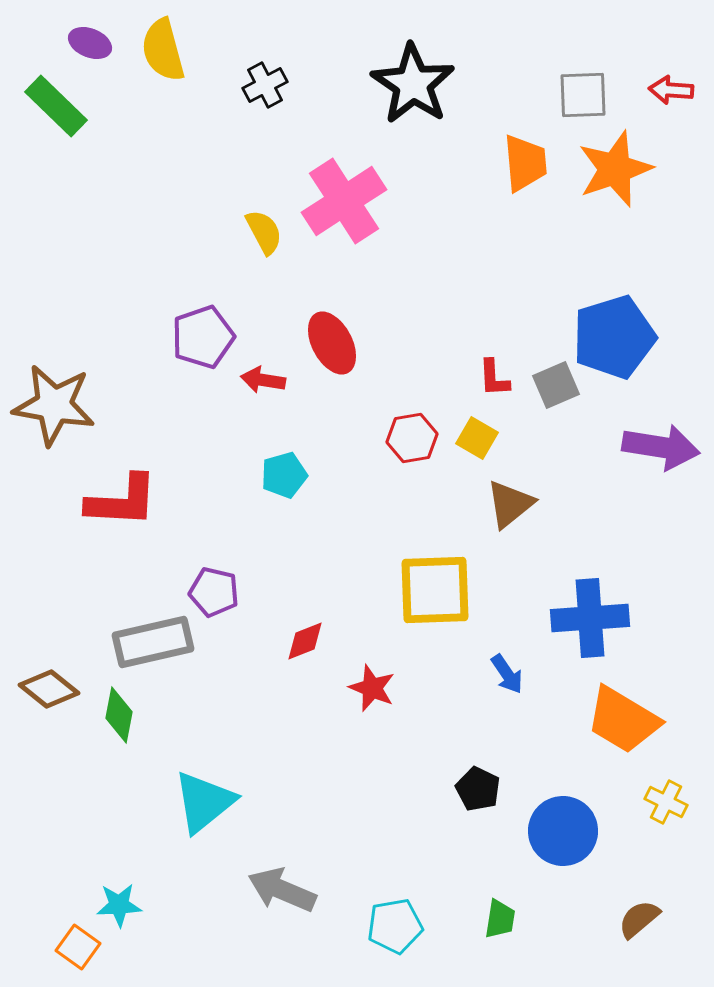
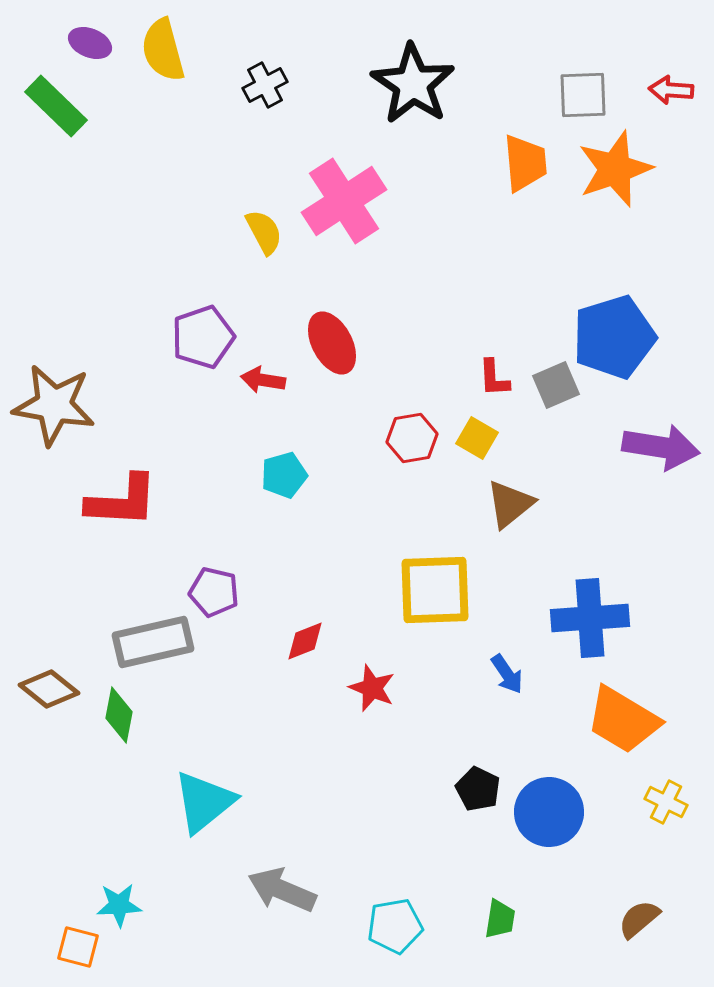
blue circle at (563, 831): moved 14 px left, 19 px up
orange square at (78, 947): rotated 21 degrees counterclockwise
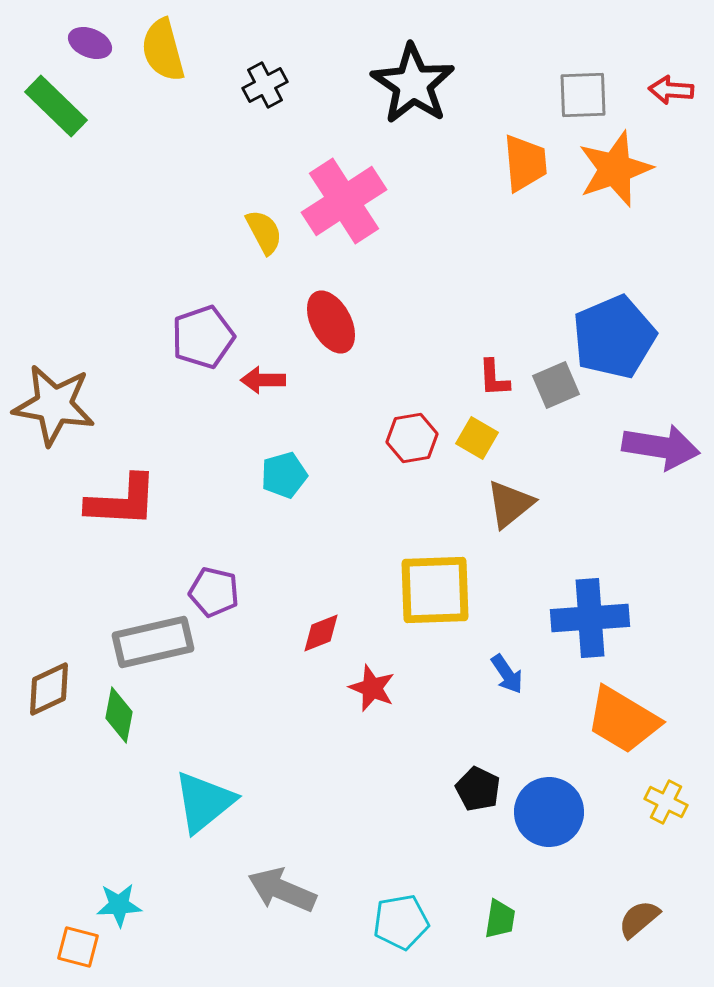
blue pentagon at (614, 337): rotated 6 degrees counterclockwise
red ellipse at (332, 343): moved 1 px left, 21 px up
red arrow at (263, 380): rotated 9 degrees counterclockwise
red diamond at (305, 641): moved 16 px right, 8 px up
brown diamond at (49, 689): rotated 64 degrees counterclockwise
cyan pentagon at (395, 926): moved 6 px right, 4 px up
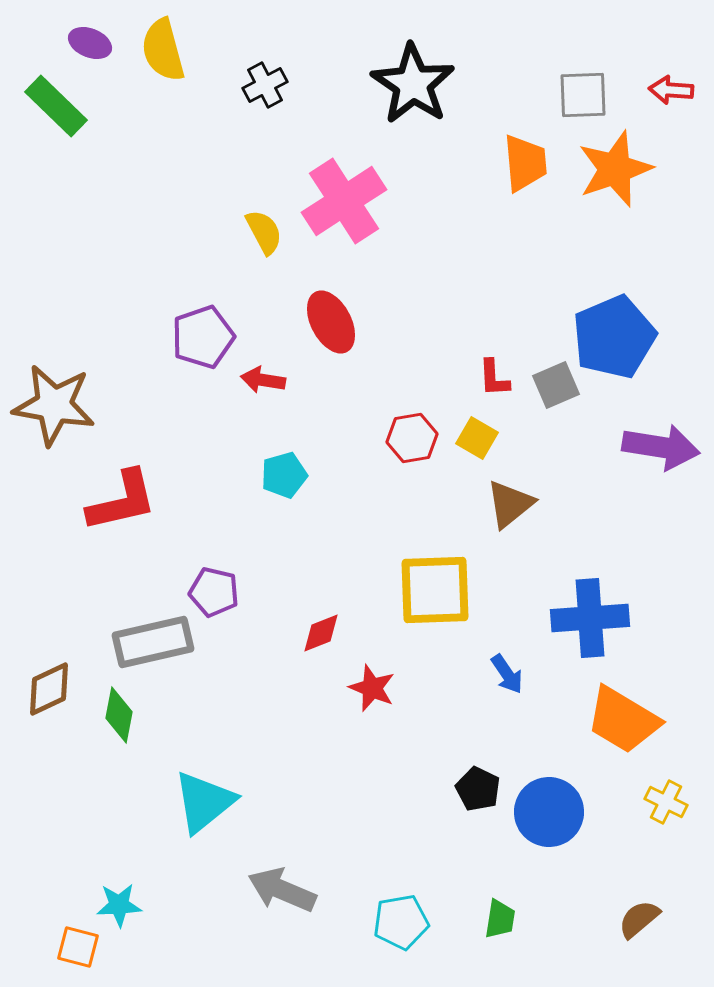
red arrow at (263, 380): rotated 9 degrees clockwise
red L-shape at (122, 501): rotated 16 degrees counterclockwise
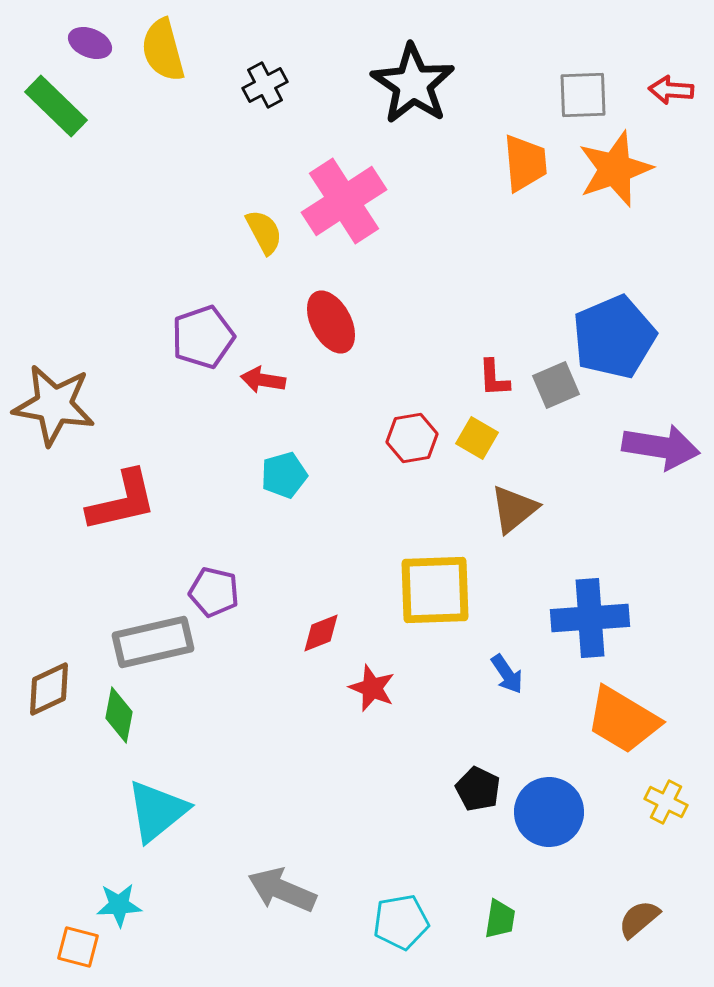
brown triangle at (510, 504): moved 4 px right, 5 px down
cyan triangle at (204, 802): moved 47 px left, 9 px down
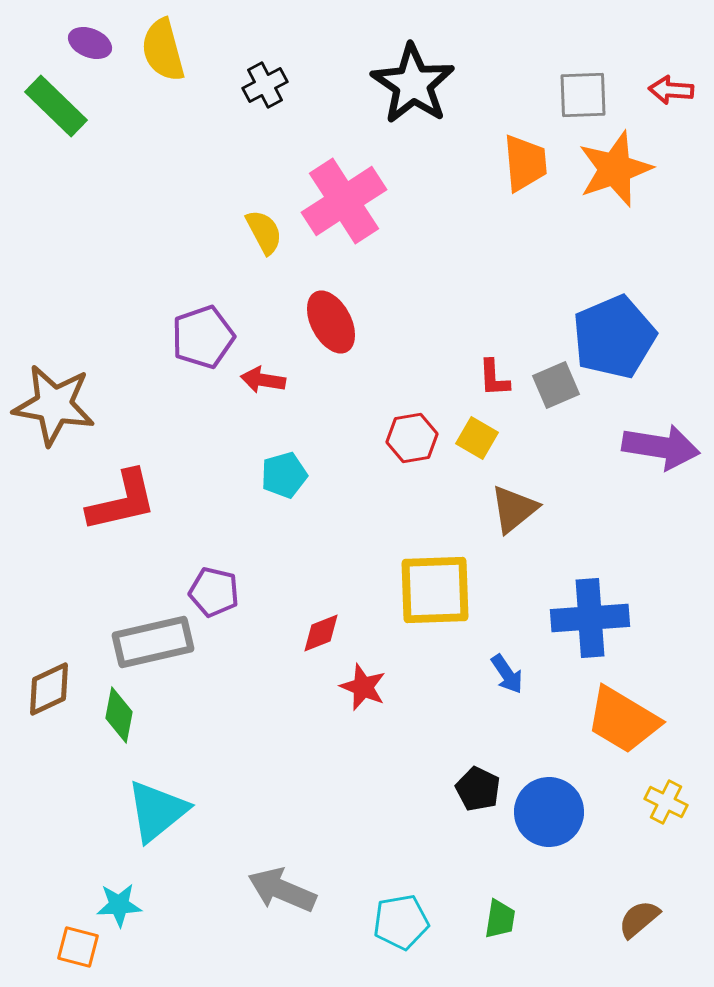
red star at (372, 688): moved 9 px left, 1 px up
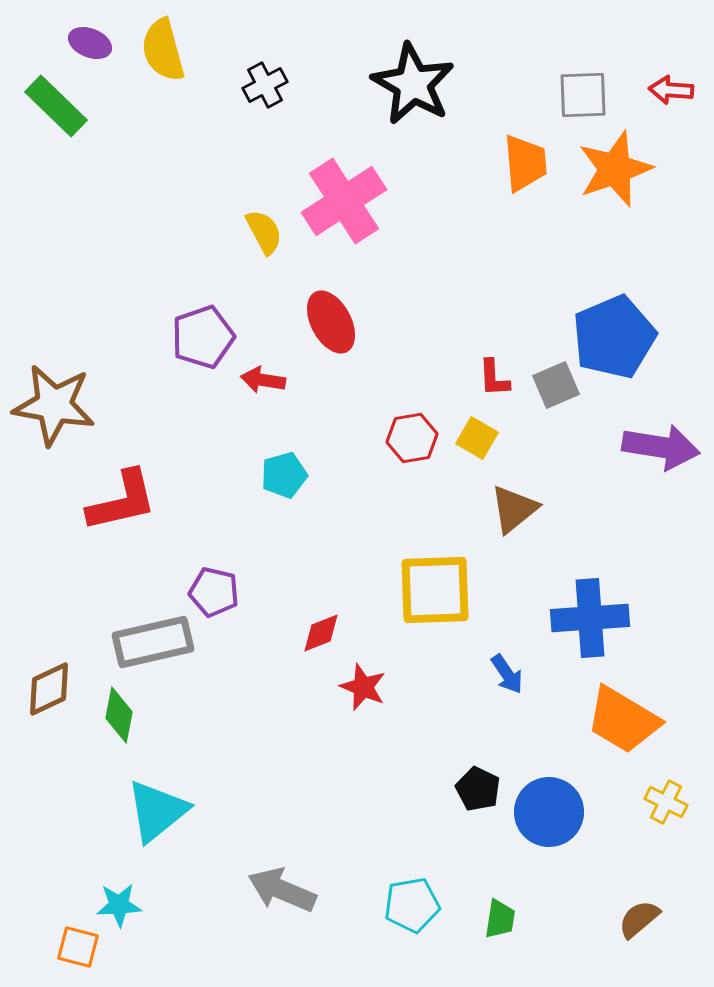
black star at (413, 84): rotated 4 degrees counterclockwise
cyan pentagon at (401, 922): moved 11 px right, 17 px up
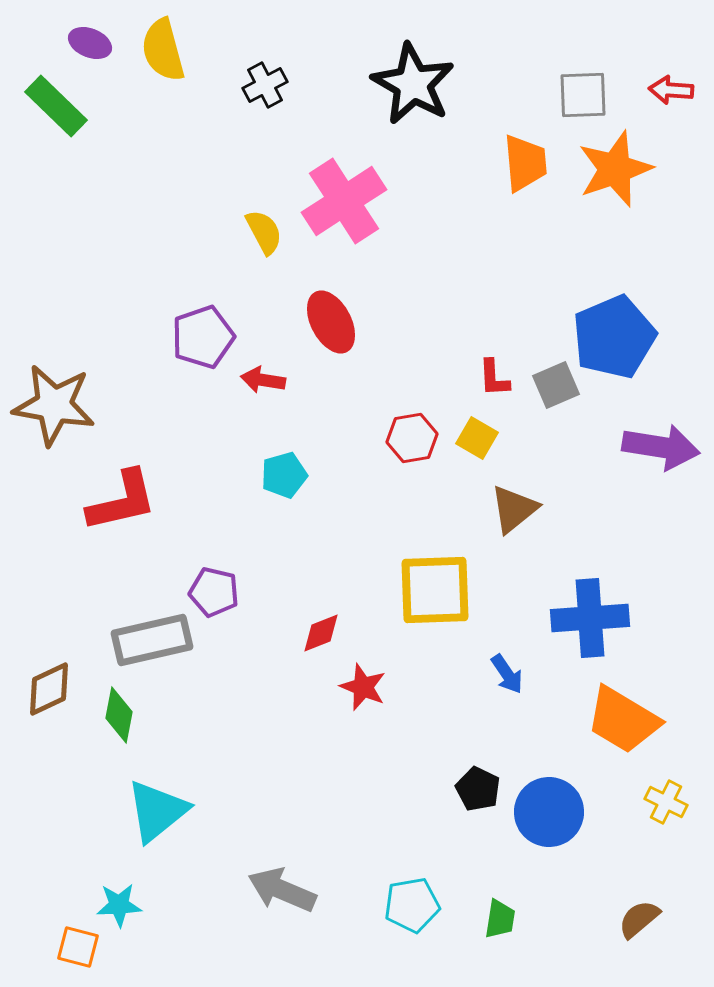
gray rectangle at (153, 642): moved 1 px left, 2 px up
